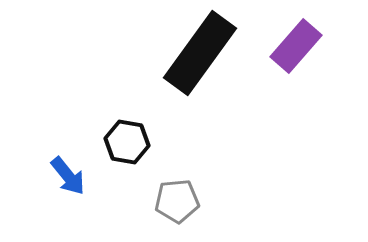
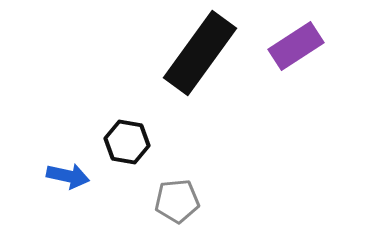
purple rectangle: rotated 16 degrees clockwise
blue arrow: rotated 39 degrees counterclockwise
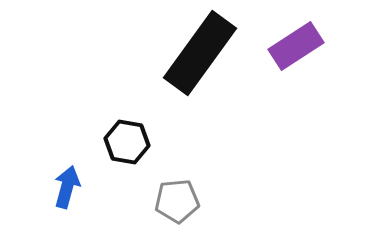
blue arrow: moved 1 px left, 11 px down; rotated 87 degrees counterclockwise
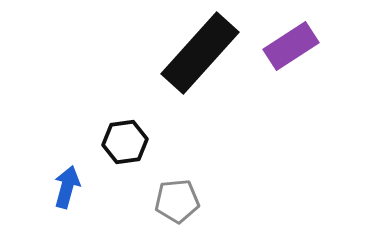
purple rectangle: moved 5 px left
black rectangle: rotated 6 degrees clockwise
black hexagon: moved 2 px left; rotated 18 degrees counterclockwise
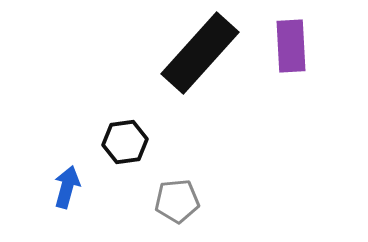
purple rectangle: rotated 60 degrees counterclockwise
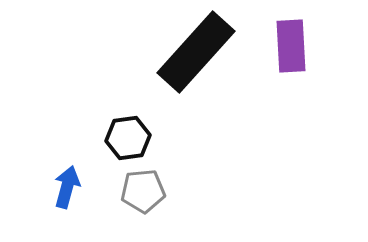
black rectangle: moved 4 px left, 1 px up
black hexagon: moved 3 px right, 4 px up
gray pentagon: moved 34 px left, 10 px up
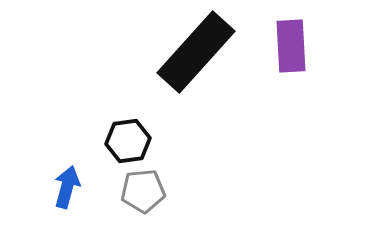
black hexagon: moved 3 px down
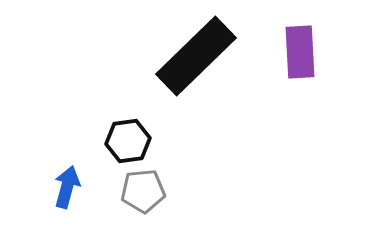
purple rectangle: moved 9 px right, 6 px down
black rectangle: moved 4 px down; rotated 4 degrees clockwise
